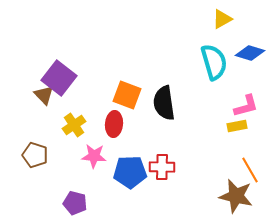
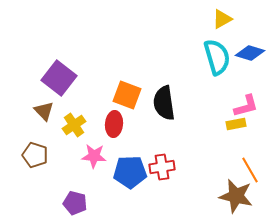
cyan semicircle: moved 3 px right, 5 px up
brown triangle: moved 16 px down
yellow rectangle: moved 1 px left, 2 px up
red cross: rotated 10 degrees counterclockwise
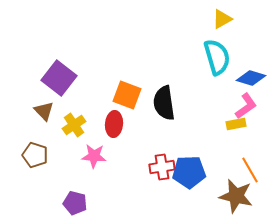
blue diamond: moved 1 px right, 25 px down
pink L-shape: rotated 20 degrees counterclockwise
blue pentagon: moved 59 px right
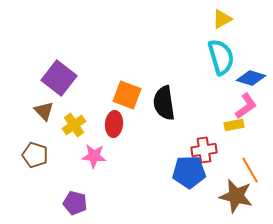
cyan semicircle: moved 4 px right
yellow rectangle: moved 2 px left, 1 px down
red cross: moved 42 px right, 17 px up
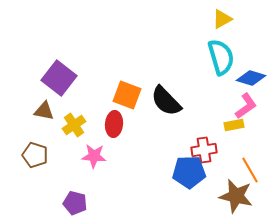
black semicircle: moved 2 px right, 2 px up; rotated 36 degrees counterclockwise
brown triangle: rotated 35 degrees counterclockwise
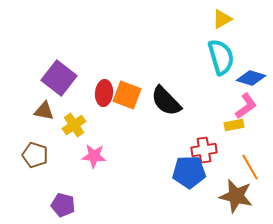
red ellipse: moved 10 px left, 31 px up
orange line: moved 3 px up
purple pentagon: moved 12 px left, 2 px down
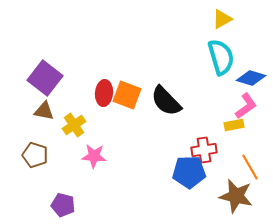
purple square: moved 14 px left
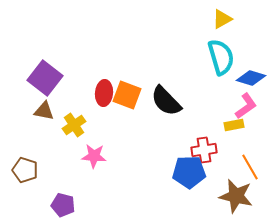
brown pentagon: moved 10 px left, 15 px down
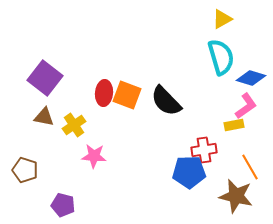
brown triangle: moved 6 px down
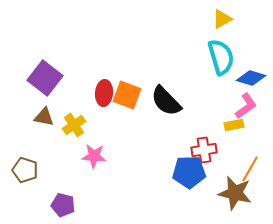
orange line: moved 2 px down; rotated 60 degrees clockwise
brown star: moved 1 px left, 3 px up
